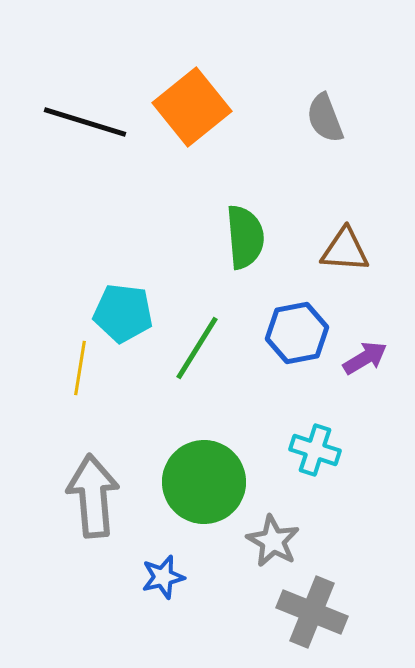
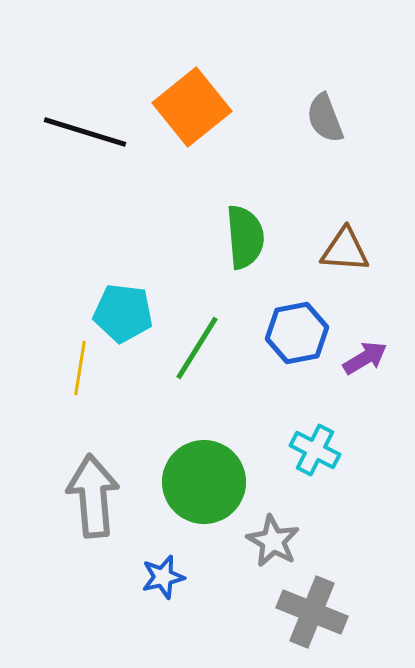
black line: moved 10 px down
cyan cross: rotated 9 degrees clockwise
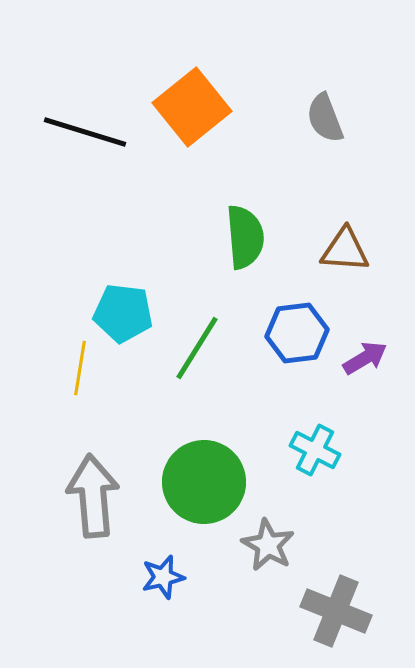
blue hexagon: rotated 4 degrees clockwise
gray star: moved 5 px left, 4 px down
gray cross: moved 24 px right, 1 px up
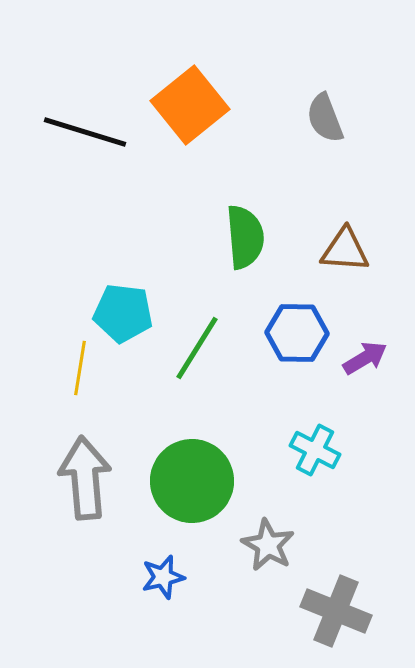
orange square: moved 2 px left, 2 px up
blue hexagon: rotated 8 degrees clockwise
green circle: moved 12 px left, 1 px up
gray arrow: moved 8 px left, 18 px up
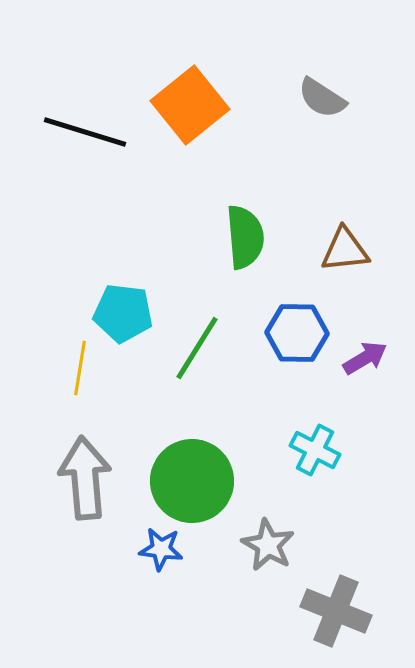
gray semicircle: moved 3 px left, 20 px up; rotated 36 degrees counterclockwise
brown triangle: rotated 10 degrees counterclockwise
blue star: moved 2 px left, 28 px up; rotated 21 degrees clockwise
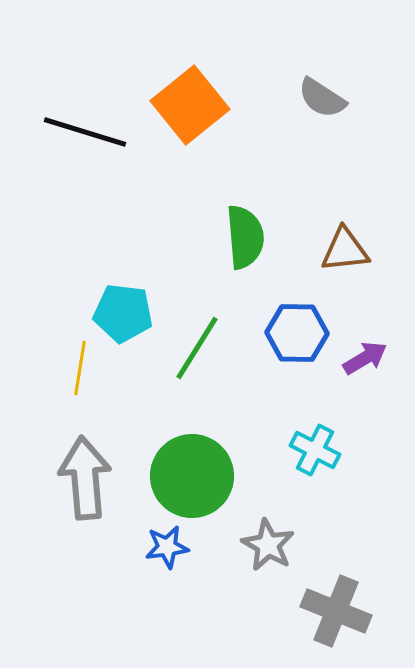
green circle: moved 5 px up
blue star: moved 6 px right, 2 px up; rotated 15 degrees counterclockwise
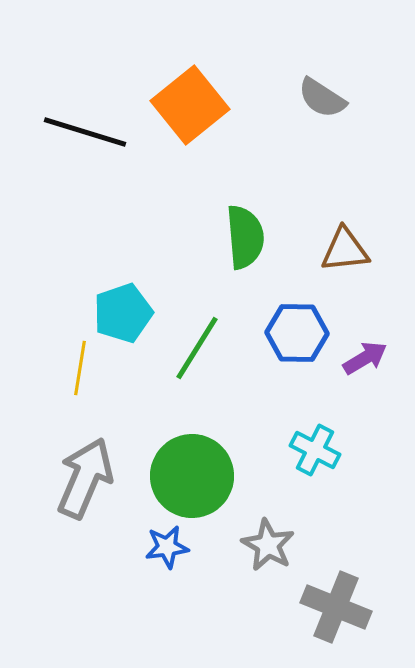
cyan pentagon: rotated 26 degrees counterclockwise
gray arrow: rotated 28 degrees clockwise
gray cross: moved 4 px up
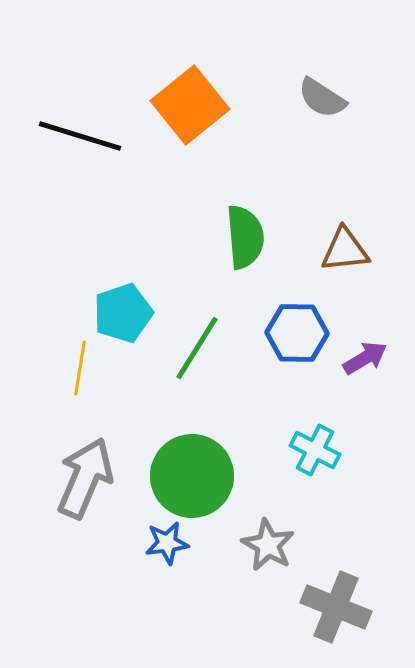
black line: moved 5 px left, 4 px down
blue star: moved 4 px up
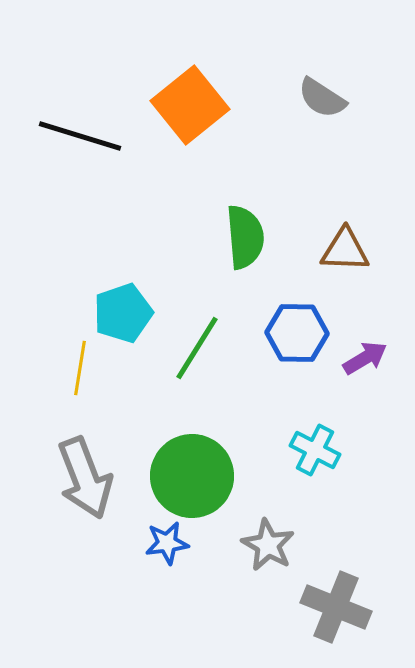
brown triangle: rotated 8 degrees clockwise
gray arrow: rotated 136 degrees clockwise
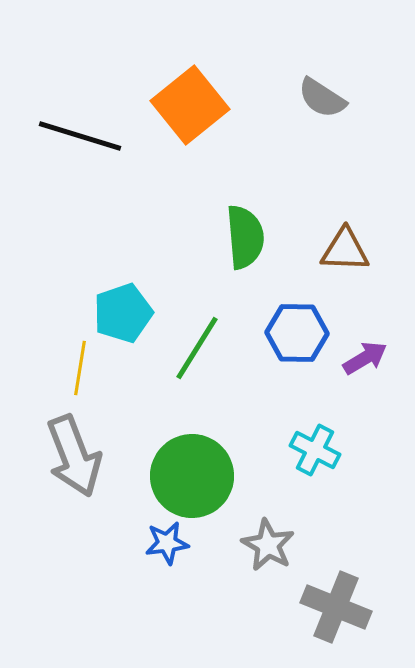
gray arrow: moved 11 px left, 22 px up
